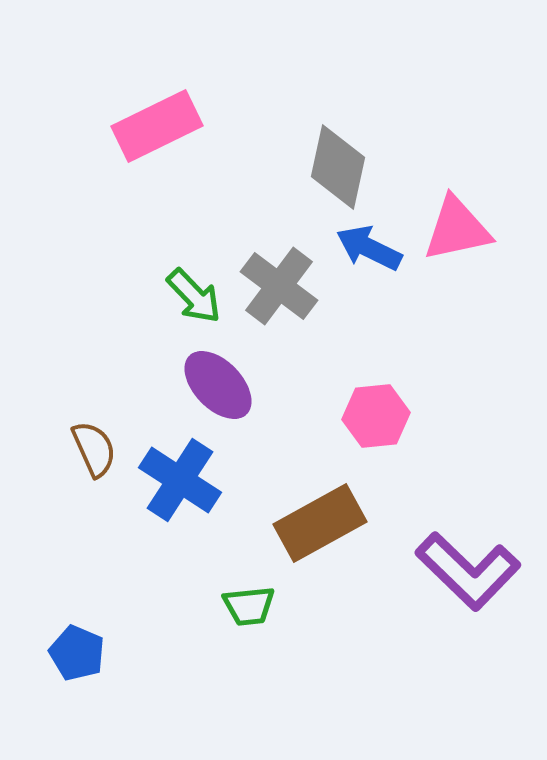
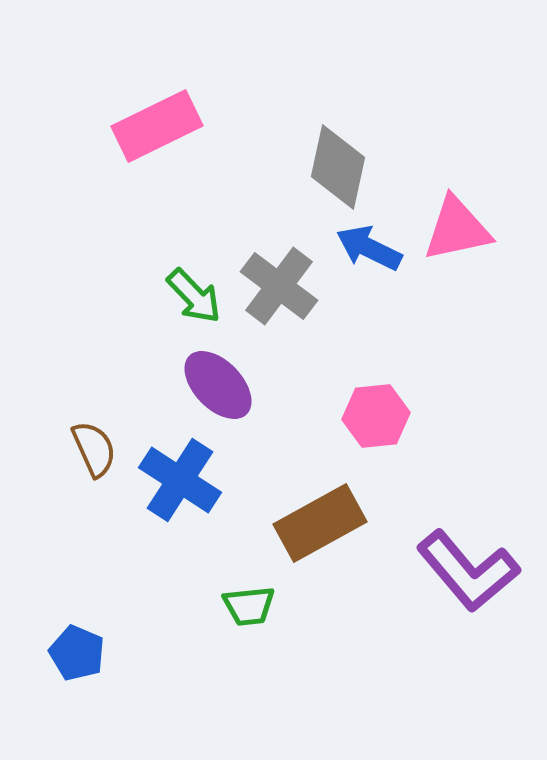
purple L-shape: rotated 6 degrees clockwise
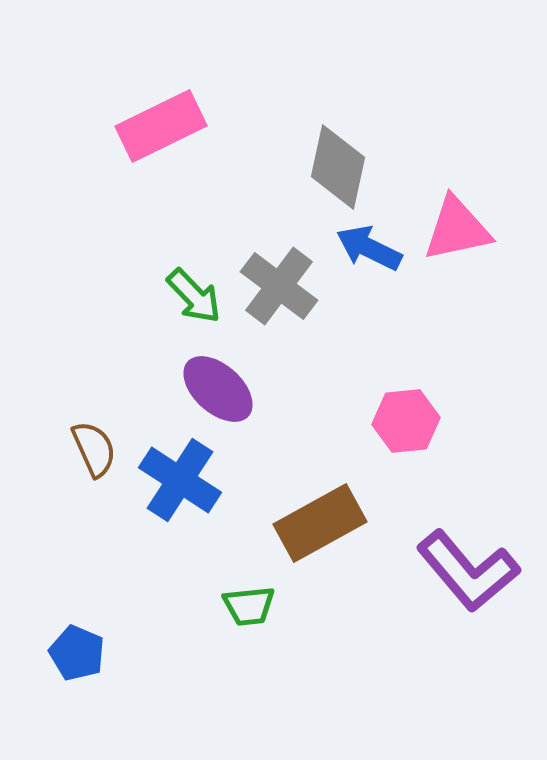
pink rectangle: moved 4 px right
purple ellipse: moved 4 px down; rotated 4 degrees counterclockwise
pink hexagon: moved 30 px right, 5 px down
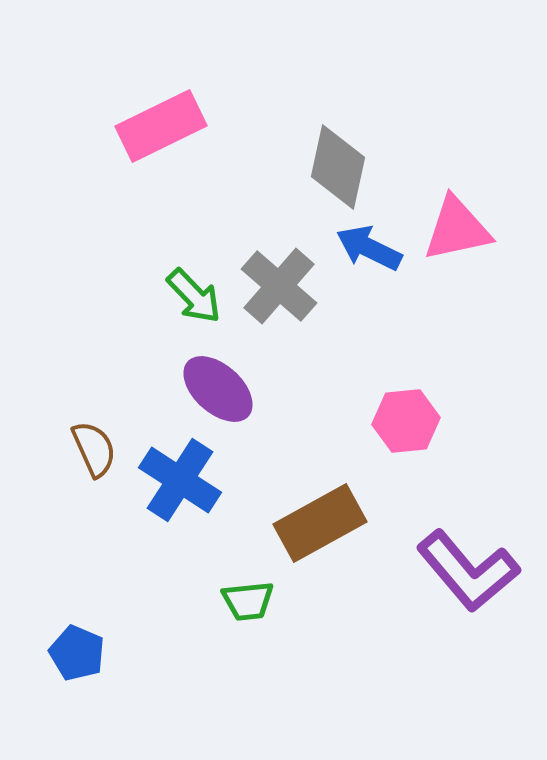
gray cross: rotated 4 degrees clockwise
green trapezoid: moved 1 px left, 5 px up
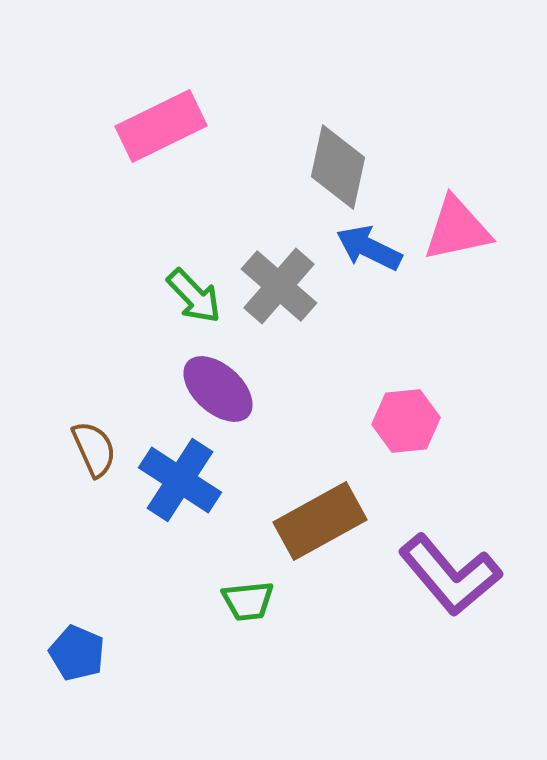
brown rectangle: moved 2 px up
purple L-shape: moved 18 px left, 4 px down
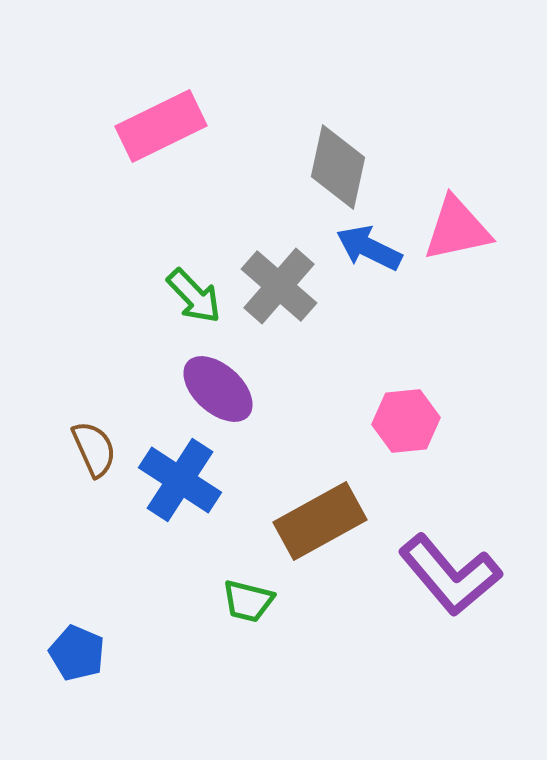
green trapezoid: rotated 20 degrees clockwise
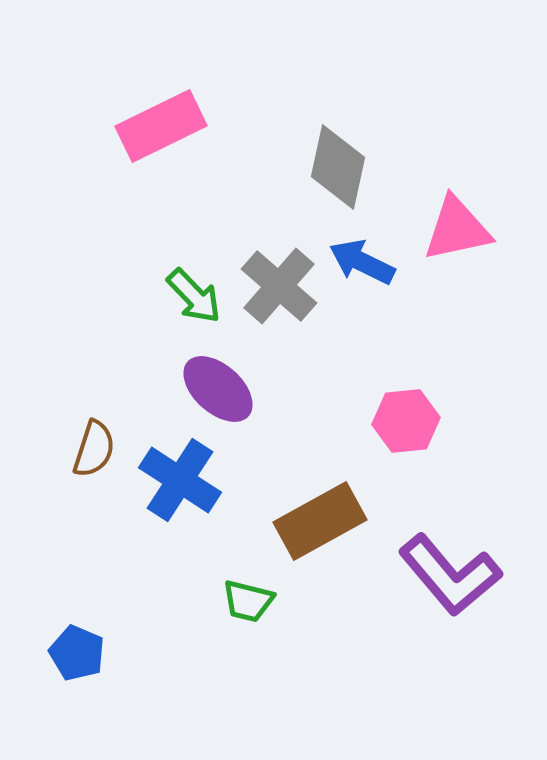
blue arrow: moved 7 px left, 14 px down
brown semicircle: rotated 42 degrees clockwise
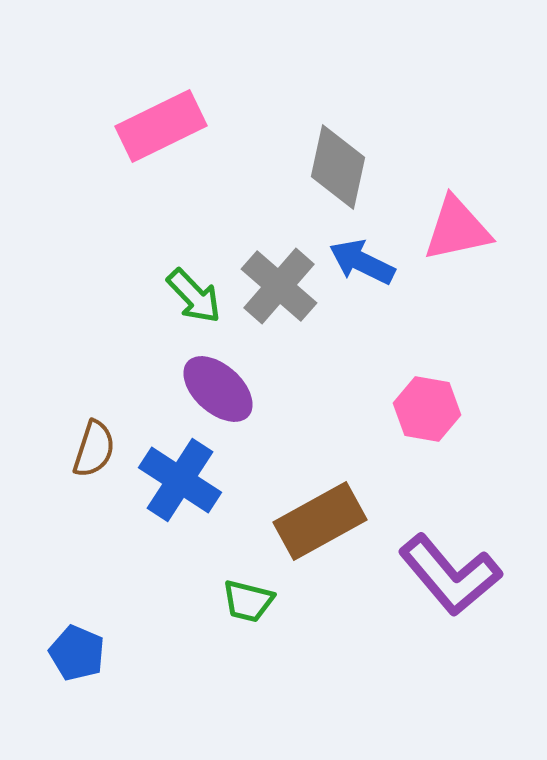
pink hexagon: moved 21 px right, 12 px up; rotated 16 degrees clockwise
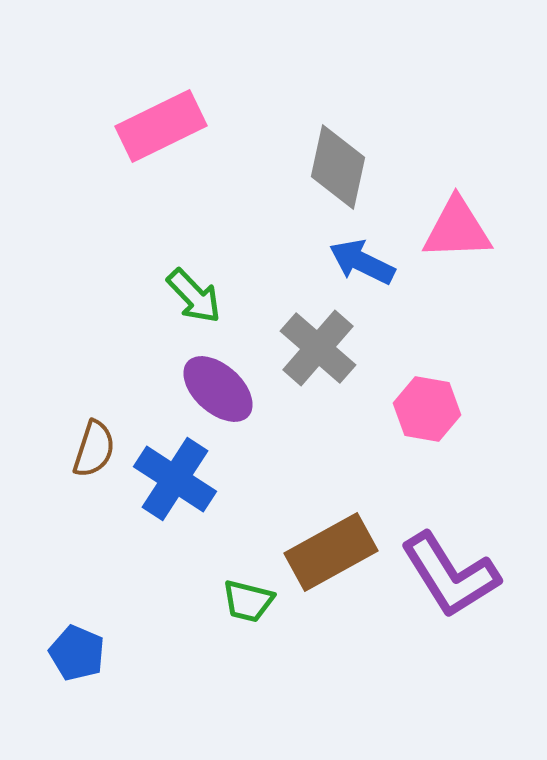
pink triangle: rotated 10 degrees clockwise
gray cross: moved 39 px right, 62 px down
blue cross: moved 5 px left, 1 px up
brown rectangle: moved 11 px right, 31 px down
purple L-shape: rotated 8 degrees clockwise
